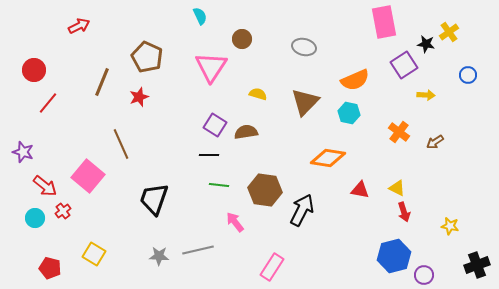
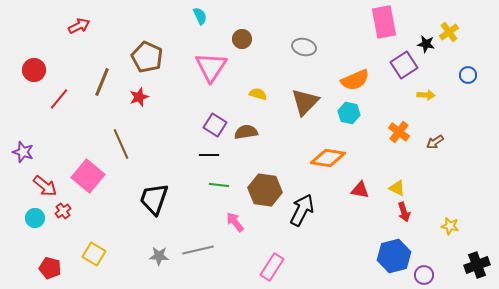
red line at (48, 103): moved 11 px right, 4 px up
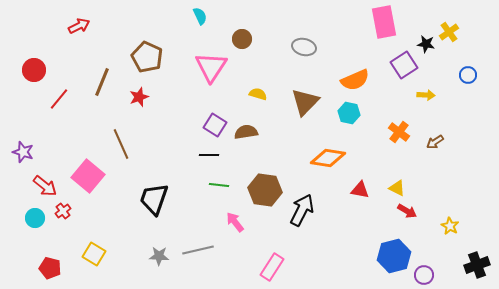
red arrow at (404, 212): moved 3 px right, 1 px up; rotated 42 degrees counterclockwise
yellow star at (450, 226): rotated 18 degrees clockwise
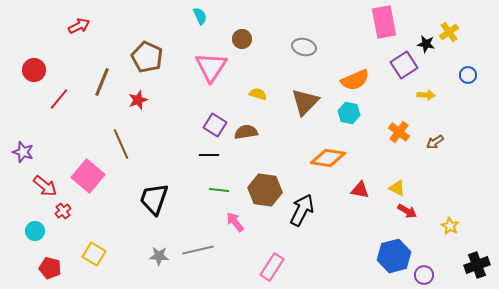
red star at (139, 97): moved 1 px left, 3 px down
green line at (219, 185): moved 5 px down
cyan circle at (35, 218): moved 13 px down
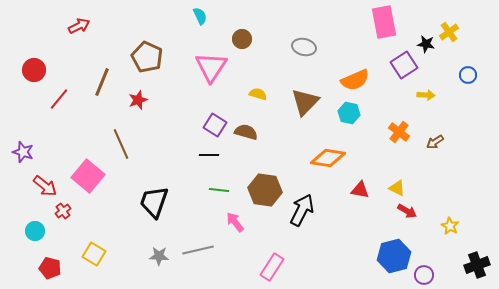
brown semicircle at (246, 132): rotated 25 degrees clockwise
black trapezoid at (154, 199): moved 3 px down
